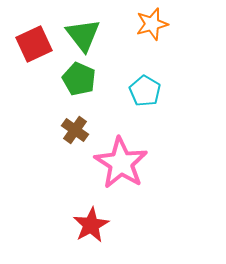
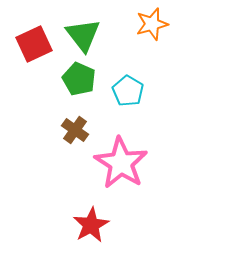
cyan pentagon: moved 17 px left
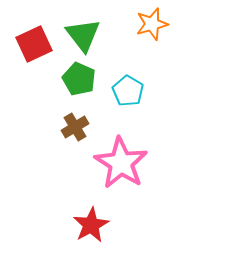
brown cross: moved 3 px up; rotated 24 degrees clockwise
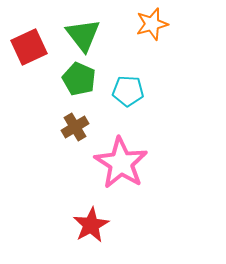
red square: moved 5 px left, 3 px down
cyan pentagon: rotated 28 degrees counterclockwise
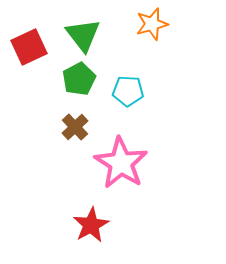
green pentagon: rotated 20 degrees clockwise
brown cross: rotated 12 degrees counterclockwise
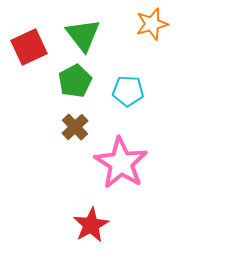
green pentagon: moved 4 px left, 2 px down
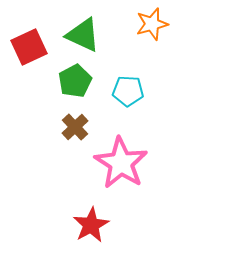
green triangle: rotated 27 degrees counterclockwise
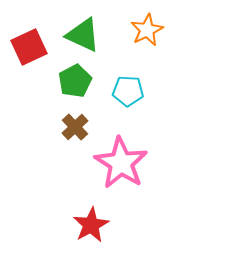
orange star: moved 5 px left, 6 px down; rotated 12 degrees counterclockwise
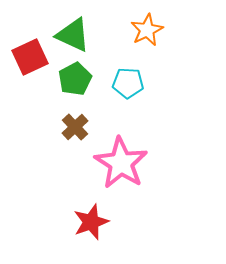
green triangle: moved 10 px left
red square: moved 1 px right, 10 px down
green pentagon: moved 2 px up
cyan pentagon: moved 8 px up
red star: moved 3 px up; rotated 9 degrees clockwise
